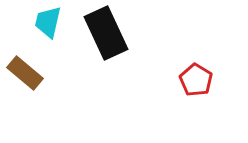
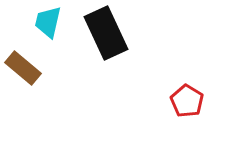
brown rectangle: moved 2 px left, 5 px up
red pentagon: moved 9 px left, 21 px down
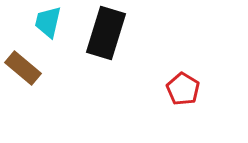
black rectangle: rotated 42 degrees clockwise
red pentagon: moved 4 px left, 12 px up
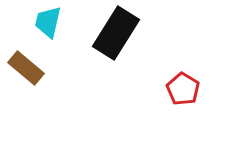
black rectangle: moved 10 px right; rotated 15 degrees clockwise
brown rectangle: moved 3 px right
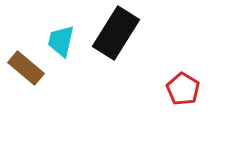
cyan trapezoid: moved 13 px right, 19 px down
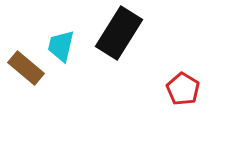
black rectangle: moved 3 px right
cyan trapezoid: moved 5 px down
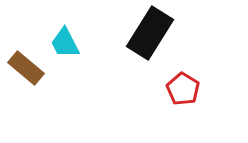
black rectangle: moved 31 px right
cyan trapezoid: moved 4 px right, 3 px up; rotated 40 degrees counterclockwise
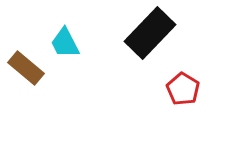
black rectangle: rotated 12 degrees clockwise
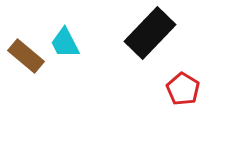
brown rectangle: moved 12 px up
